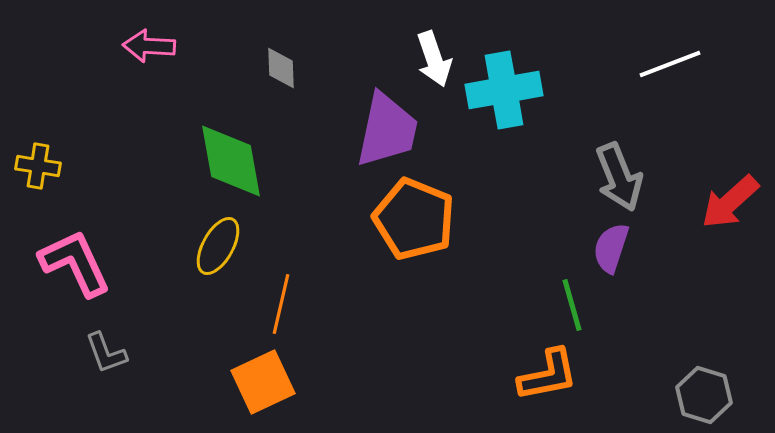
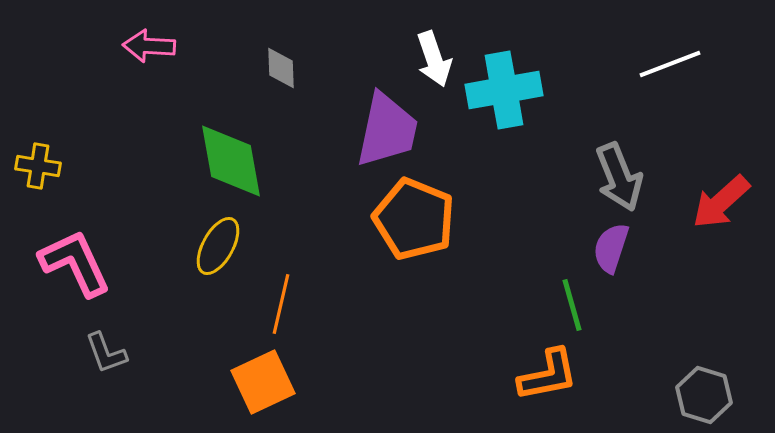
red arrow: moved 9 px left
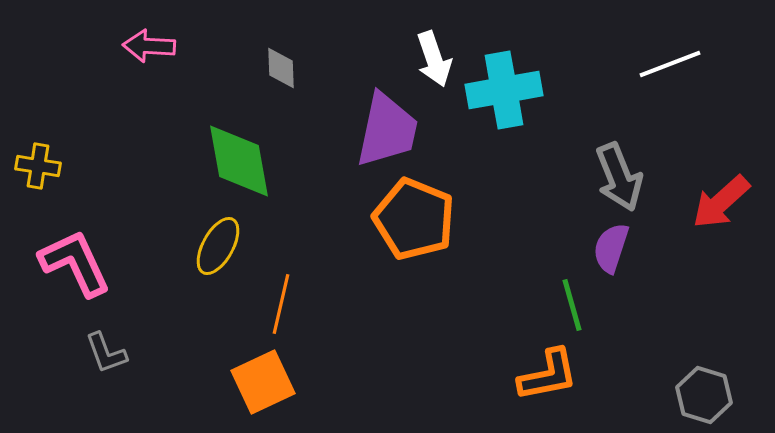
green diamond: moved 8 px right
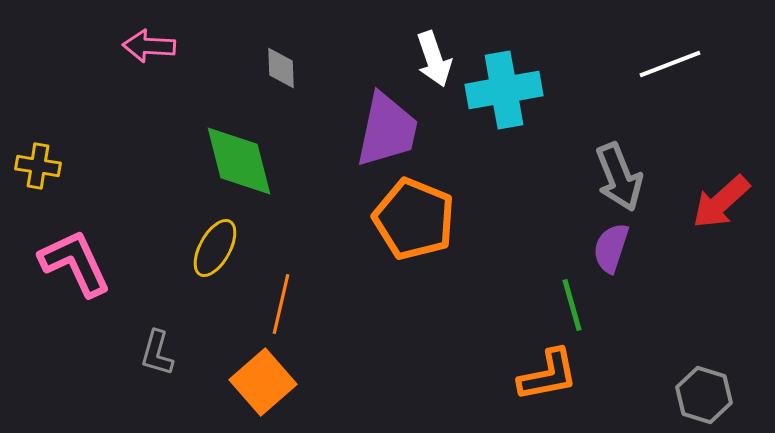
green diamond: rotated 4 degrees counterclockwise
yellow ellipse: moved 3 px left, 2 px down
gray L-shape: moved 51 px right; rotated 36 degrees clockwise
orange square: rotated 16 degrees counterclockwise
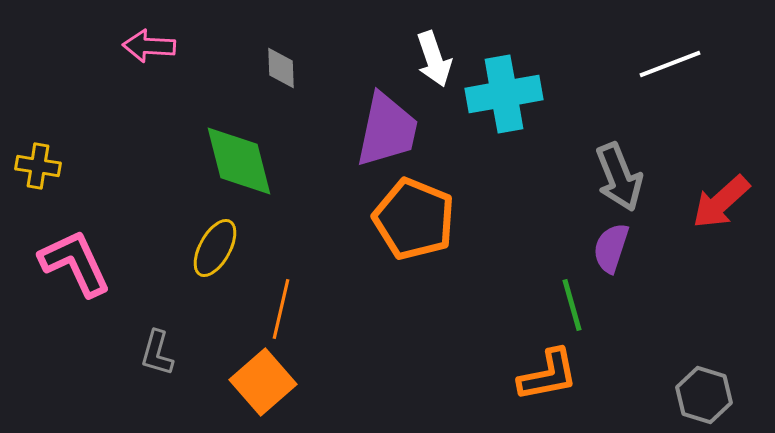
cyan cross: moved 4 px down
orange line: moved 5 px down
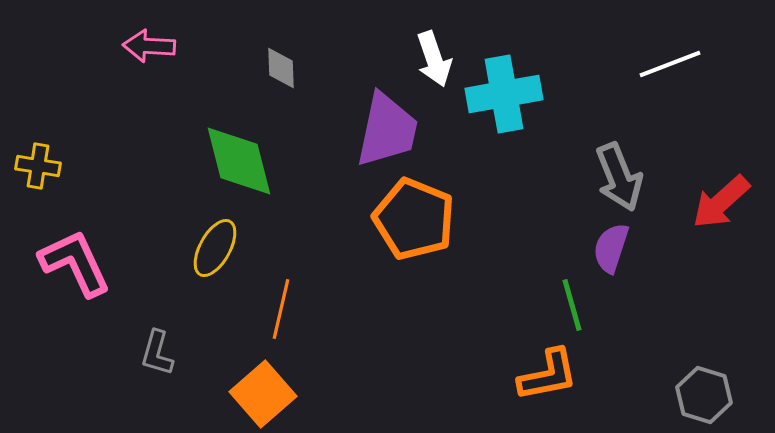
orange square: moved 12 px down
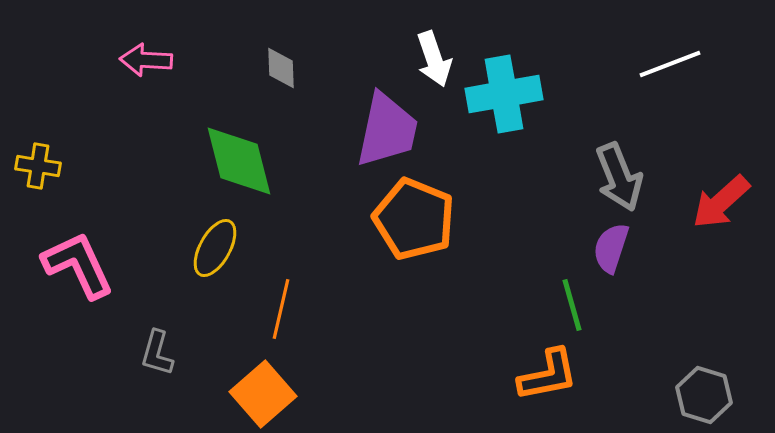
pink arrow: moved 3 px left, 14 px down
pink L-shape: moved 3 px right, 2 px down
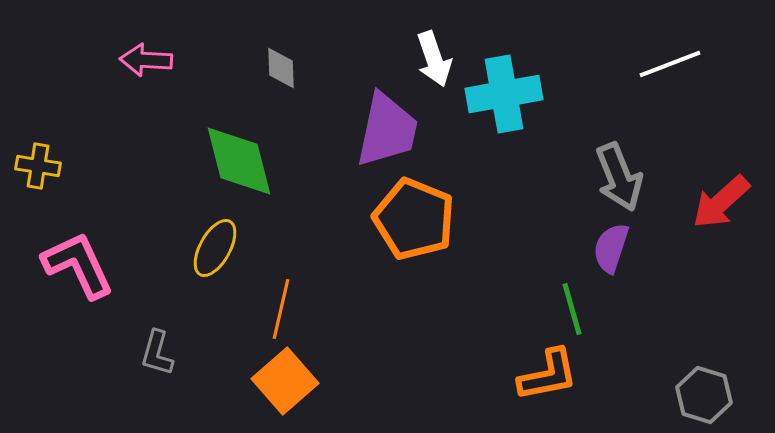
green line: moved 4 px down
orange square: moved 22 px right, 13 px up
